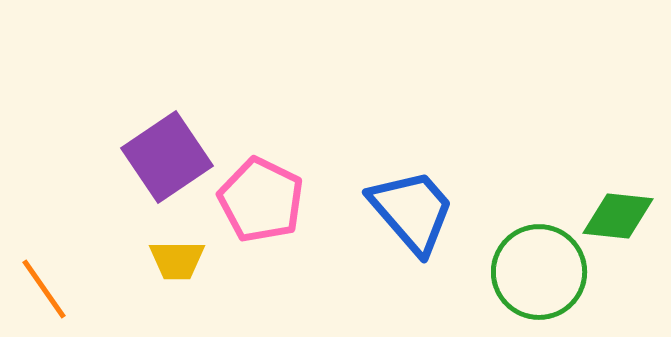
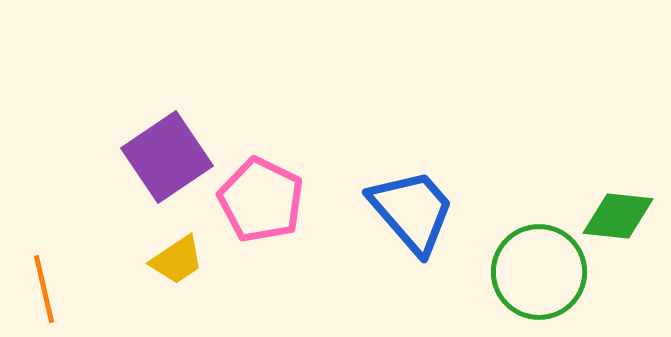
yellow trapezoid: rotated 34 degrees counterclockwise
orange line: rotated 22 degrees clockwise
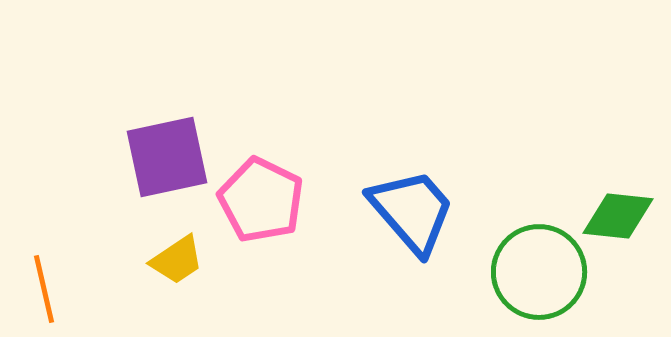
purple square: rotated 22 degrees clockwise
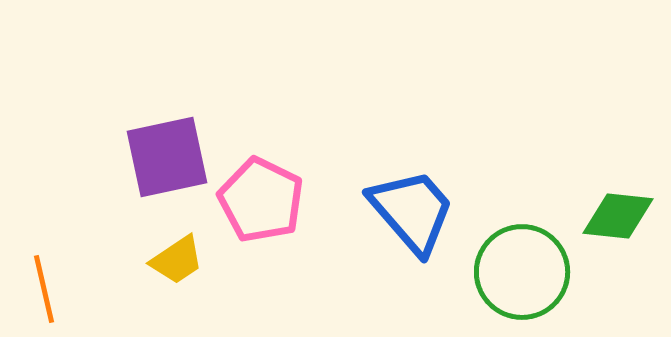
green circle: moved 17 px left
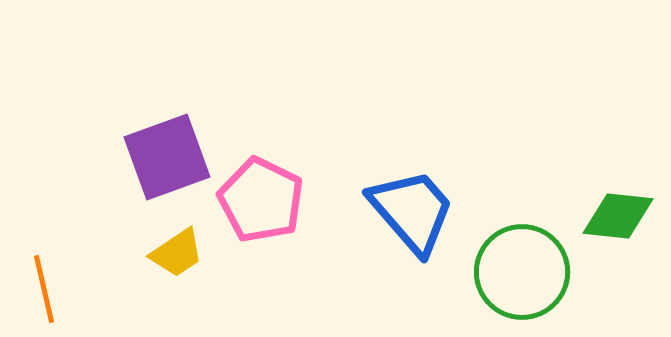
purple square: rotated 8 degrees counterclockwise
yellow trapezoid: moved 7 px up
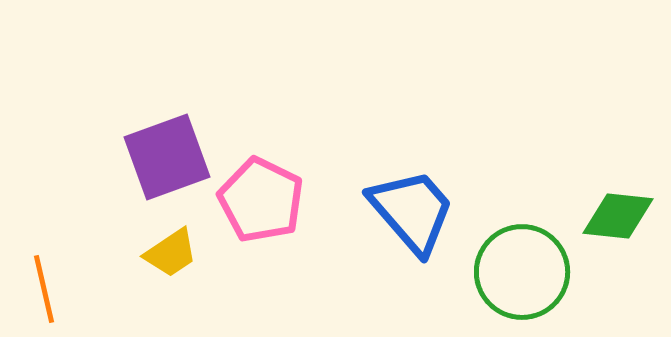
yellow trapezoid: moved 6 px left
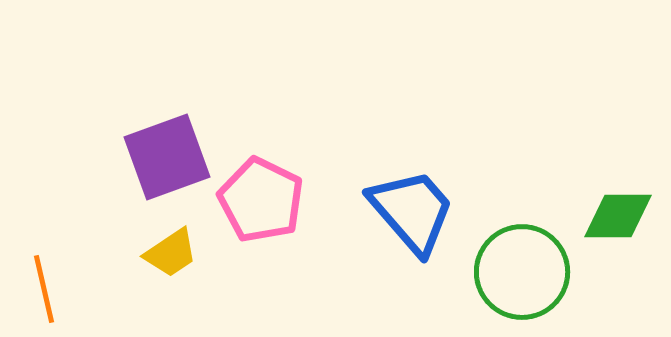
green diamond: rotated 6 degrees counterclockwise
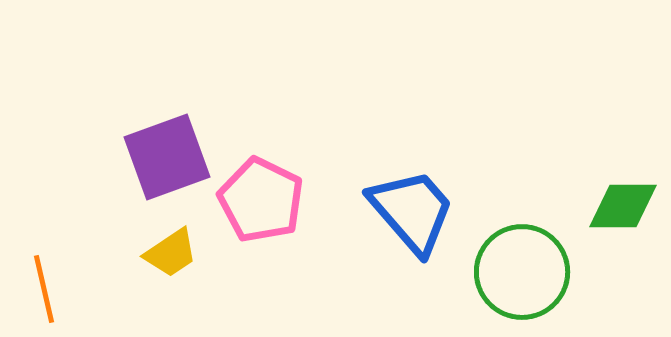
green diamond: moved 5 px right, 10 px up
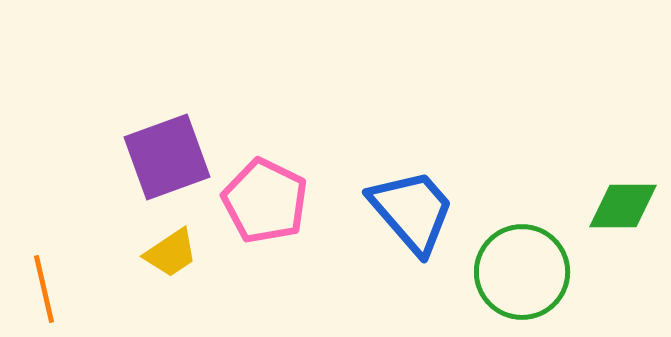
pink pentagon: moved 4 px right, 1 px down
